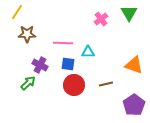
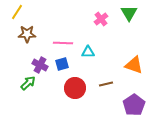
blue square: moved 6 px left; rotated 24 degrees counterclockwise
red circle: moved 1 px right, 3 px down
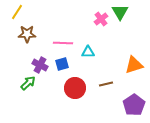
green triangle: moved 9 px left, 1 px up
orange triangle: rotated 36 degrees counterclockwise
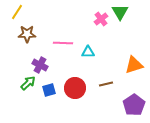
blue square: moved 13 px left, 26 px down
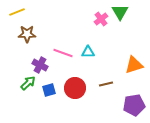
yellow line: rotated 35 degrees clockwise
pink line: moved 10 px down; rotated 18 degrees clockwise
purple pentagon: rotated 25 degrees clockwise
